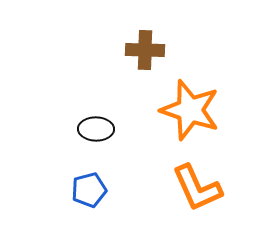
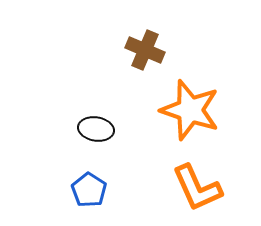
brown cross: rotated 21 degrees clockwise
black ellipse: rotated 8 degrees clockwise
blue pentagon: rotated 24 degrees counterclockwise
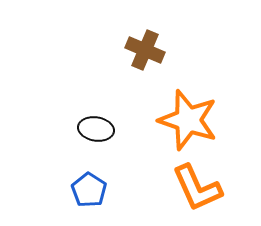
orange star: moved 2 px left, 10 px down
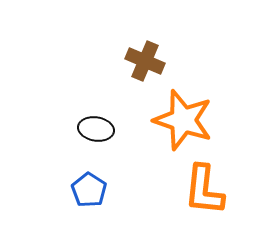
brown cross: moved 11 px down
orange star: moved 5 px left
orange L-shape: moved 7 px right, 2 px down; rotated 30 degrees clockwise
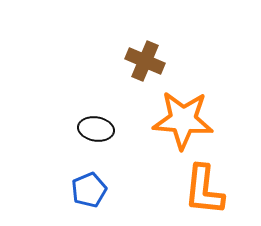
orange star: rotated 14 degrees counterclockwise
blue pentagon: rotated 16 degrees clockwise
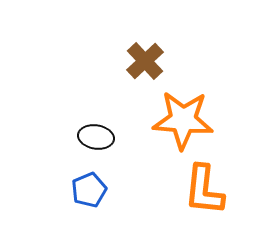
brown cross: rotated 24 degrees clockwise
black ellipse: moved 8 px down
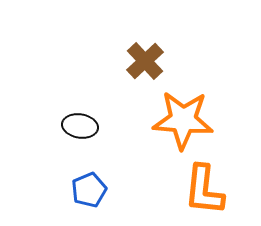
black ellipse: moved 16 px left, 11 px up
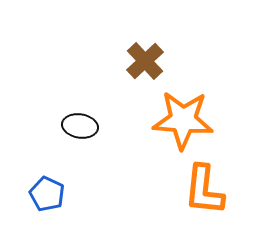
blue pentagon: moved 42 px left, 4 px down; rotated 24 degrees counterclockwise
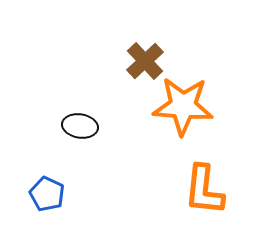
orange star: moved 14 px up
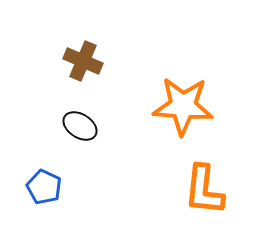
brown cross: moved 62 px left; rotated 24 degrees counterclockwise
black ellipse: rotated 24 degrees clockwise
blue pentagon: moved 3 px left, 7 px up
